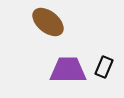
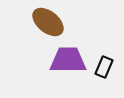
purple trapezoid: moved 10 px up
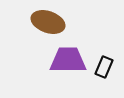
brown ellipse: rotated 20 degrees counterclockwise
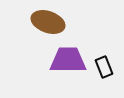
black rectangle: rotated 45 degrees counterclockwise
